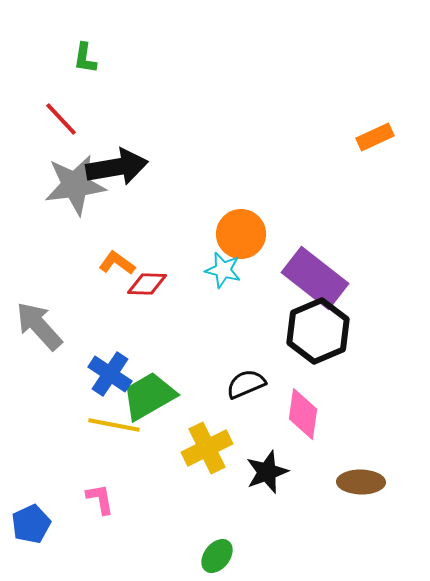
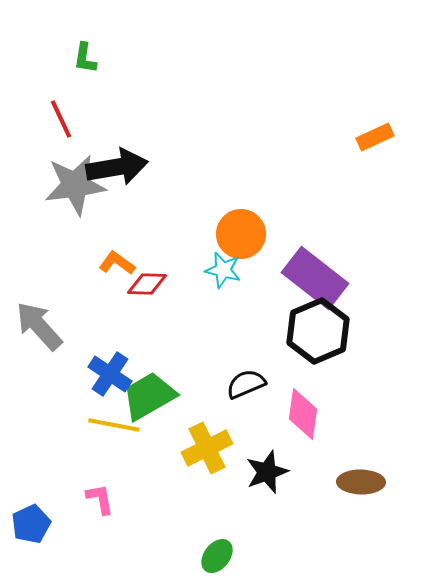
red line: rotated 18 degrees clockwise
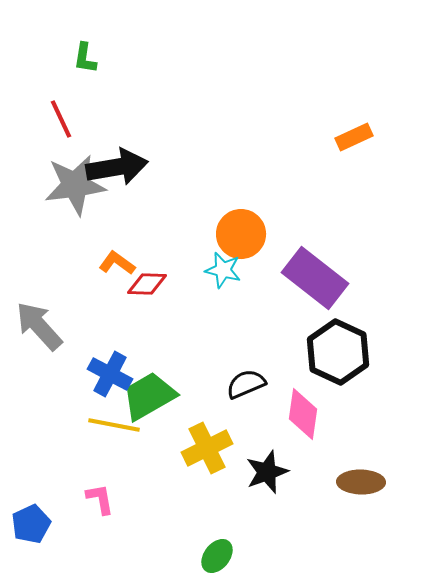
orange rectangle: moved 21 px left
black hexagon: moved 20 px right, 21 px down; rotated 12 degrees counterclockwise
blue cross: rotated 6 degrees counterclockwise
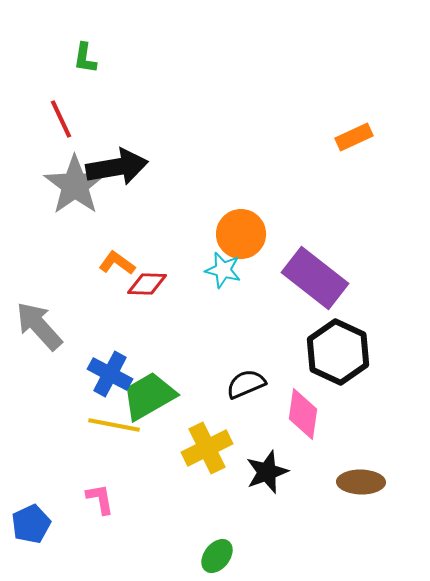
gray star: rotated 28 degrees counterclockwise
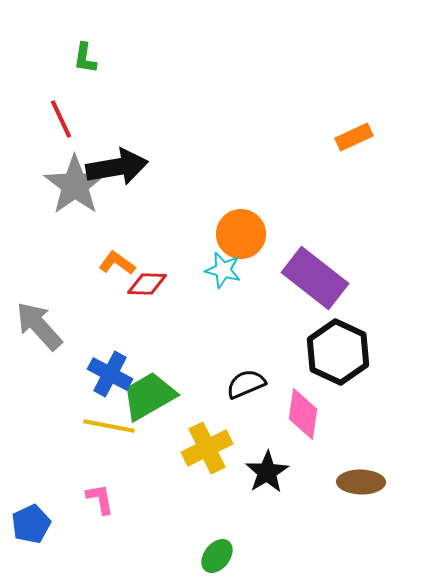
yellow line: moved 5 px left, 1 px down
black star: rotated 12 degrees counterclockwise
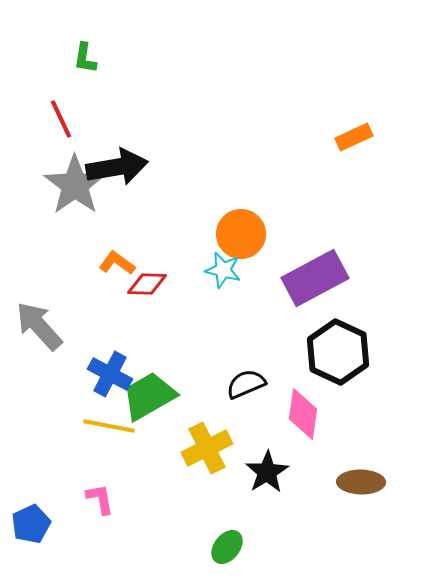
purple rectangle: rotated 66 degrees counterclockwise
green ellipse: moved 10 px right, 9 px up
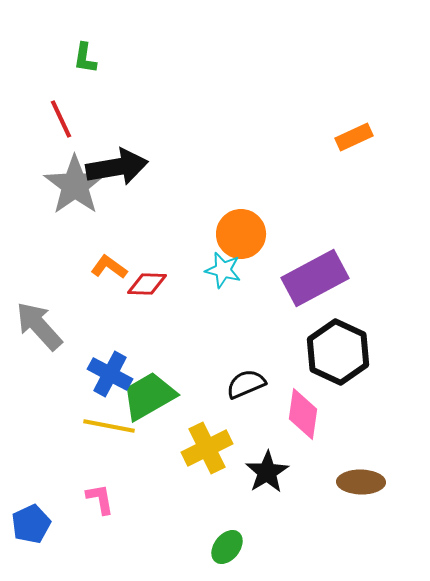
orange L-shape: moved 8 px left, 4 px down
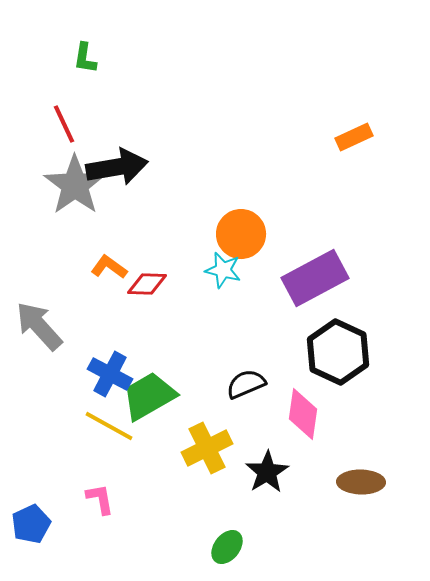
red line: moved 3 px right, 5 px down
yellow line: rotated 18 degrees clockwise
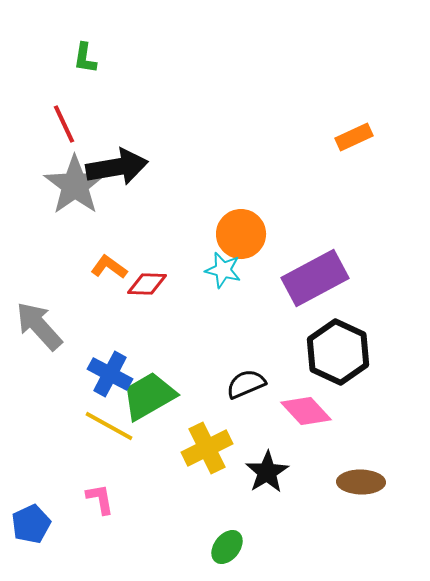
pink diamond: moved 3 px right, 3 px up; rotated 51 degrees counterclockwise
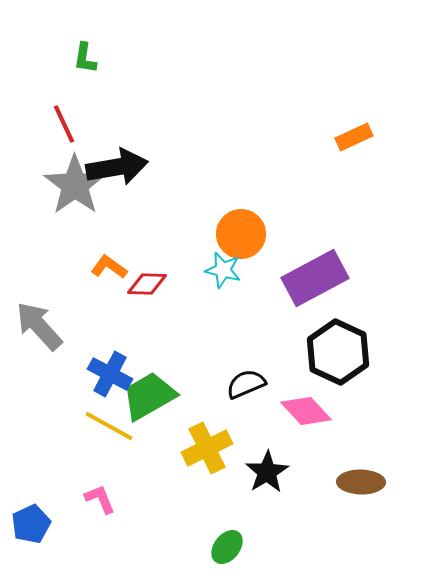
pink L-shape: rotated 12 degrees counterclockwise
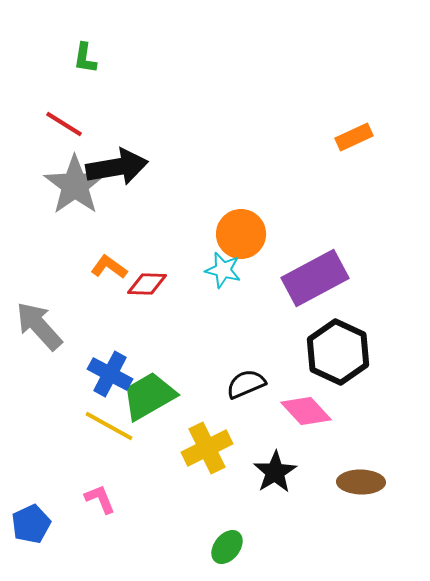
red line: rotated 33 degrees counterclockwise
black star: moved 8 px right
